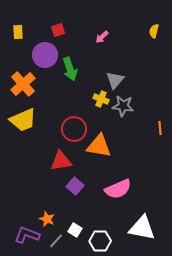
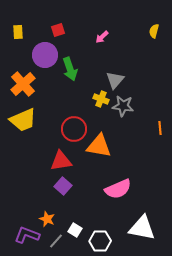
purple square: moved 12 px left
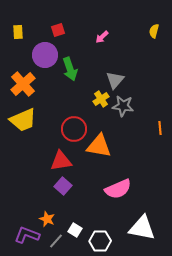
yellow cross: rotated 35 degrees clockwise
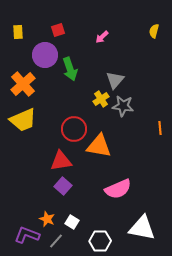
white square: moved 3 px left, 8 px up
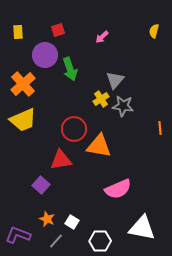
red triangle: moved 1 px up
purple square: moved 22 px left, 1 px up
purple L-shape: moved 9 px left
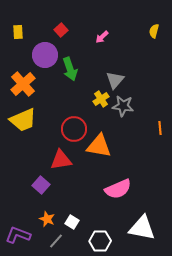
red square: moved 3 px right; rotated 24 degrees counterclockwise
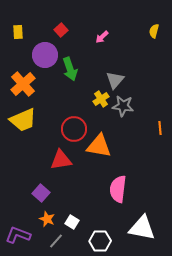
purple square: moved 8 px down
pink semicircle: rotated 120 degrees clockwise
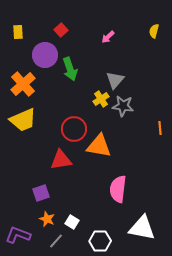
pink arrow: moved 6 px right
purple square: rotated 30 degrees clockwise
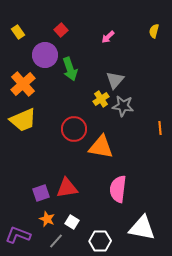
yellow rectangle: rotated 32 degrees counterclockwise
orange triangle: moved 2 px right, 1 px down
red triangle: moved 6 px right, 28 px down
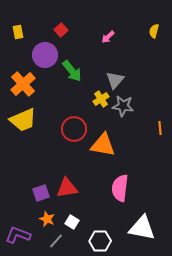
yellow rectangle: rotated 24 degrees clockwise
green arrow: moved 2 px right, 2 px down; rotated 20 degrees counterclockwise
orange triangle: moved 2 px right, 2 px up
pink semicircle: moved 2 px right, 1 px up
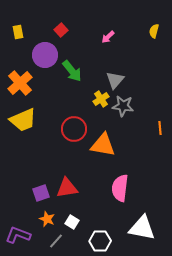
orange cross: moved 3 px left, 1 px up
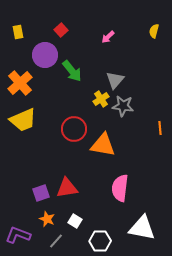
white square: moved 3 px right, 1 px up
